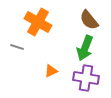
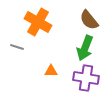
orange triangle: rotated 24 degrees clockwise
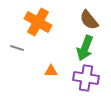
gray line: moved 1 px down
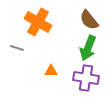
green arrow: moved 3 px right
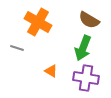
brown semicircle: rotated 20 degrees counterclockwise
green arrow: moved 5 px left
orange triangle: rotated 32 degrees clockwise
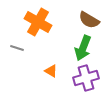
purple cross: rotated 25 degrees counterclockwise
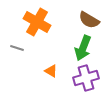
orange cross: moved 1 px left
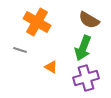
gray line: moved 3 px right, 2 px down
orange triangle: moved 4 px up
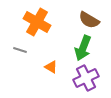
purple cross: rotated 10 degrees counterclockwise
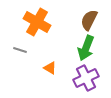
brown semicircle: rotated 85 degrees clockwise
green arrow: moved 3 px right
orange triangle: moved 1 px left, 1 px down
